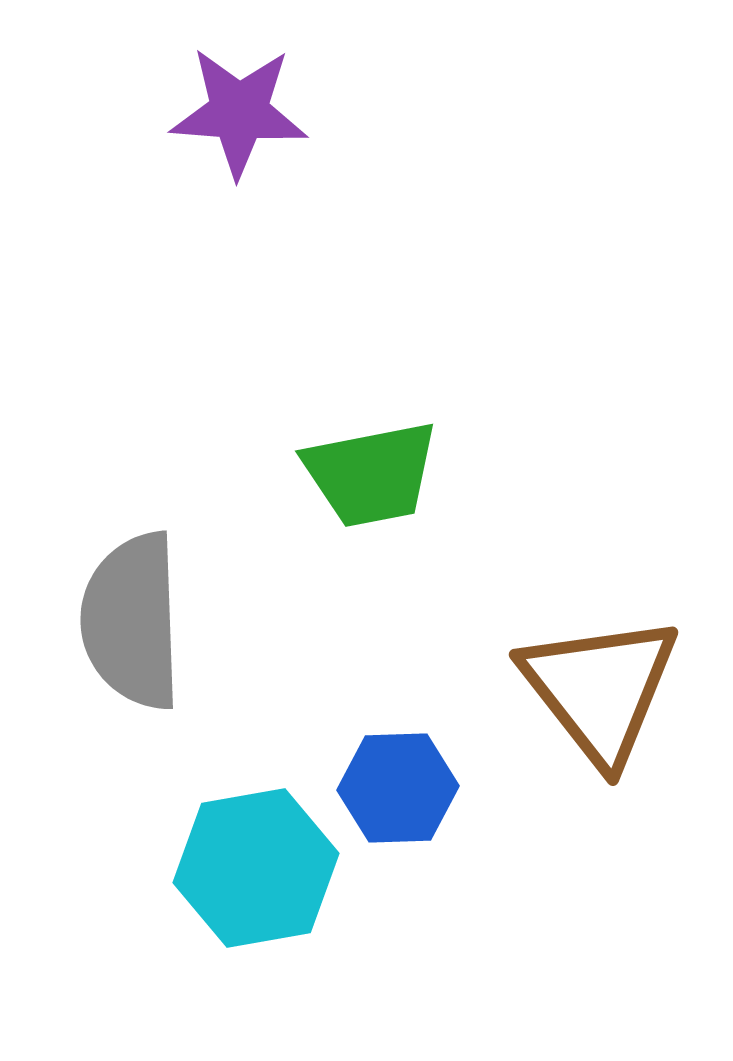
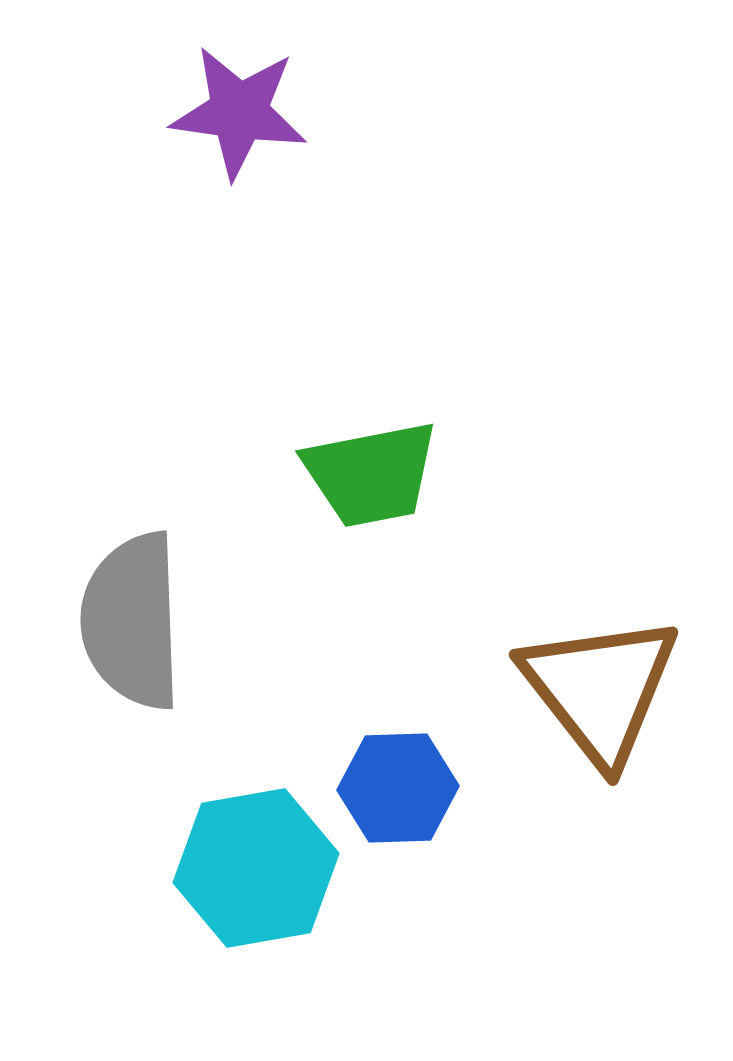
purple star: rotated 4 degrees clockwise
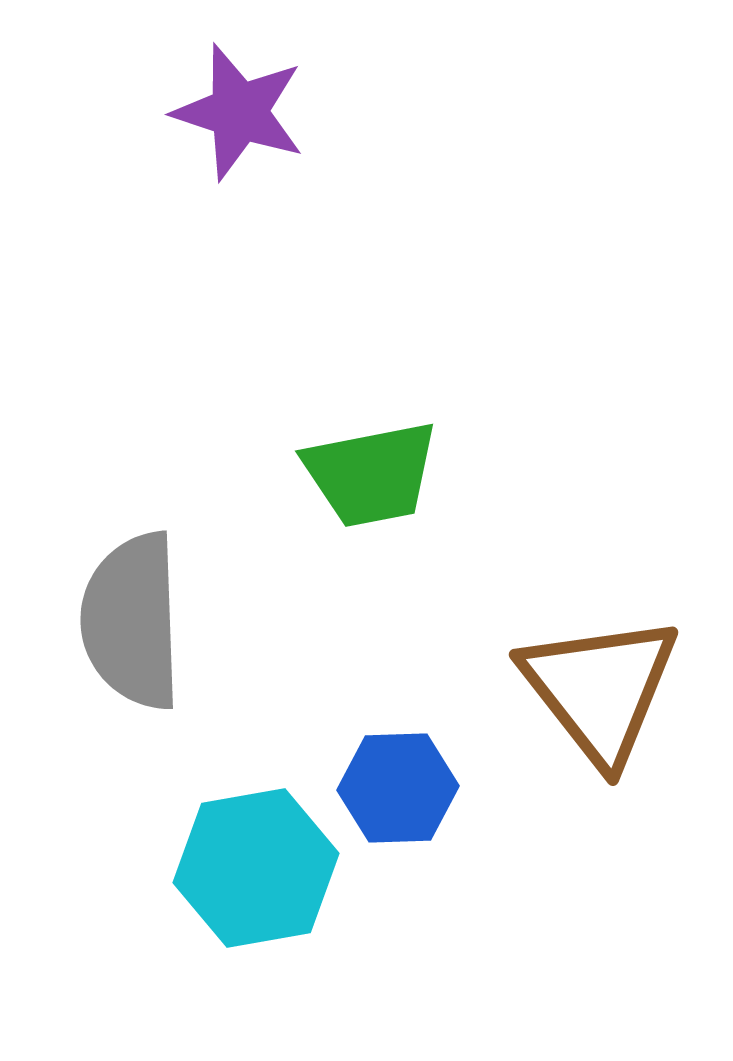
purple star: rotated 10 degrees clockwise
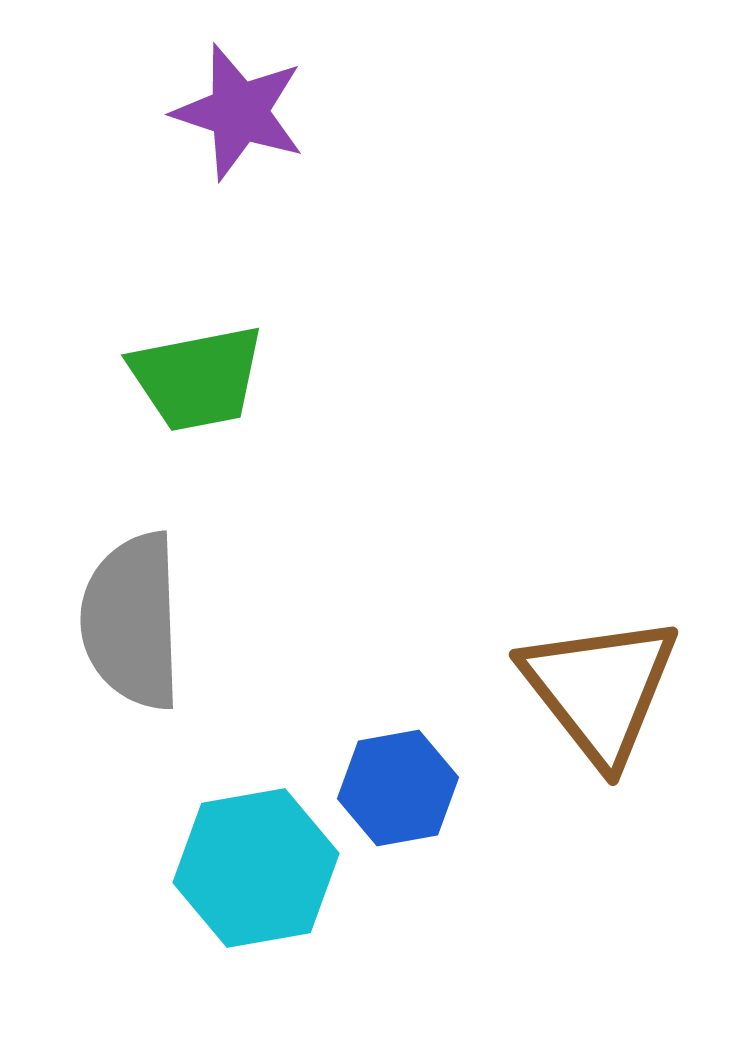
green trapezoid: moved 174 px left, 96 px up
blue hexagon: rotated 8 degrees counterclockwise
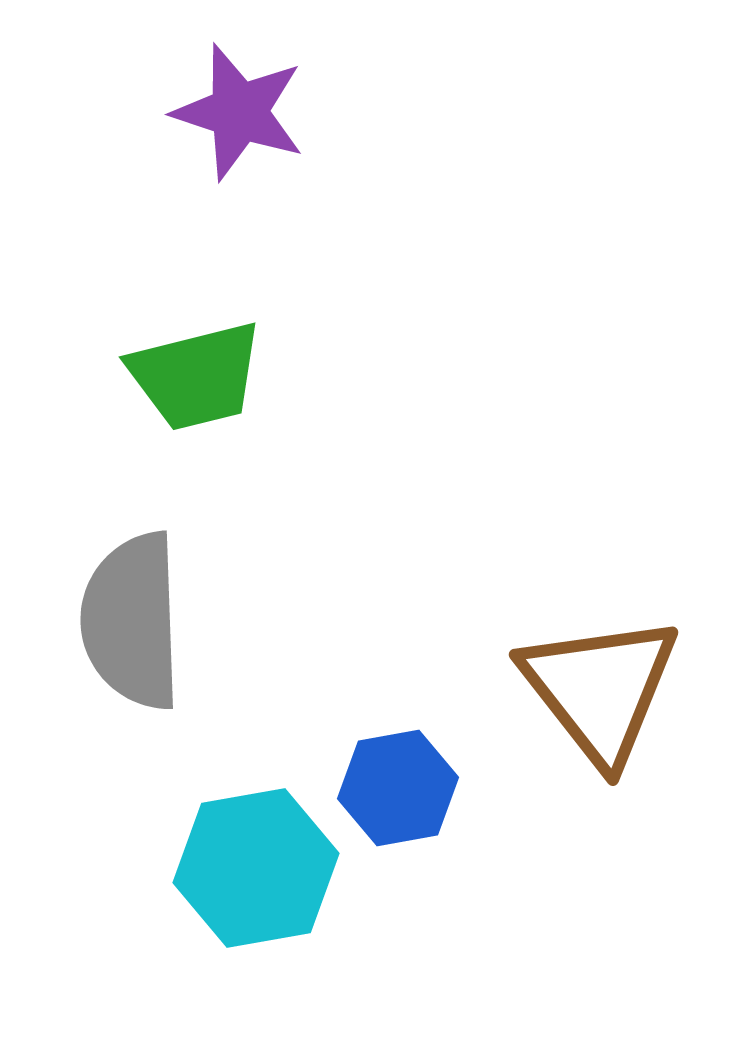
green trapezoid: moved 1 px left, 2 px up; rotated 3 degrees counterclockwise
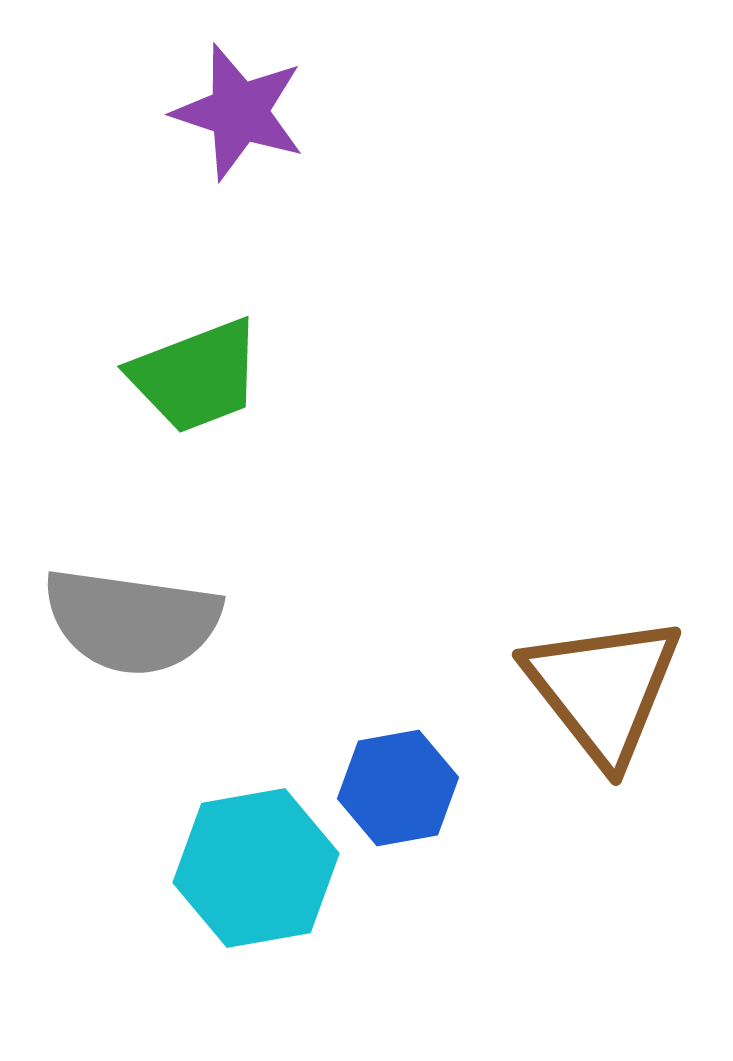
green trapezoid: rotated 7 degrees counterclockwise
gray semicircle: rotated 80 degrees counterclockwise
brown triangle: moved 3 px right
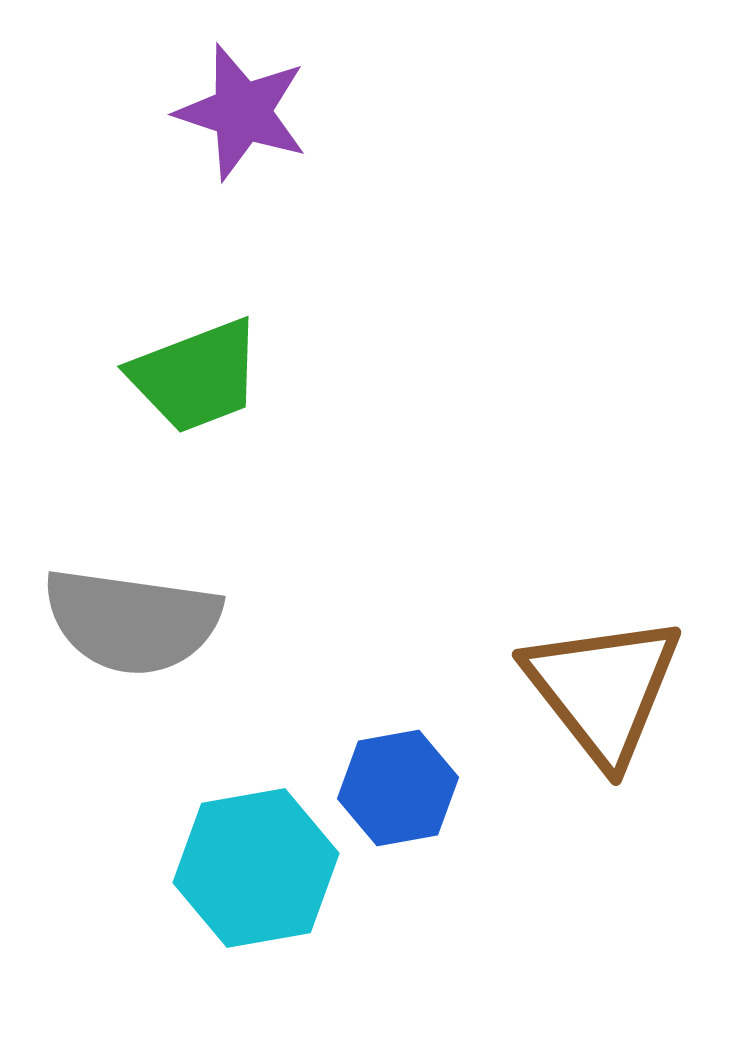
purple star: moved 3 px right
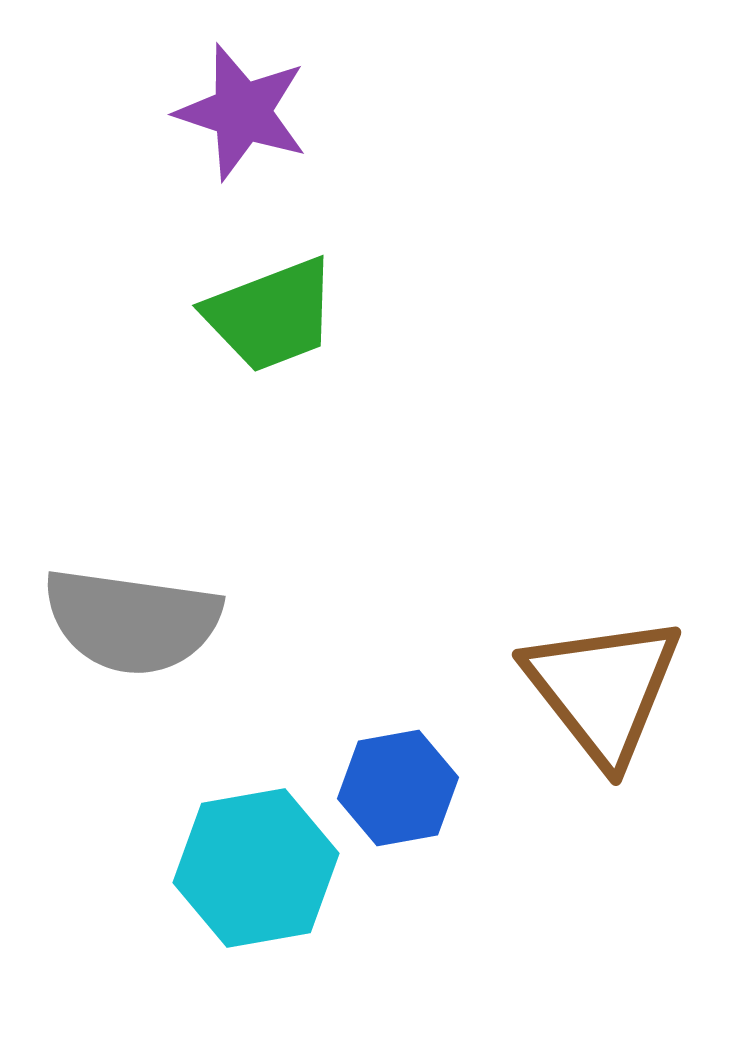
green trapezoid: moved 75 px right, 61 px up
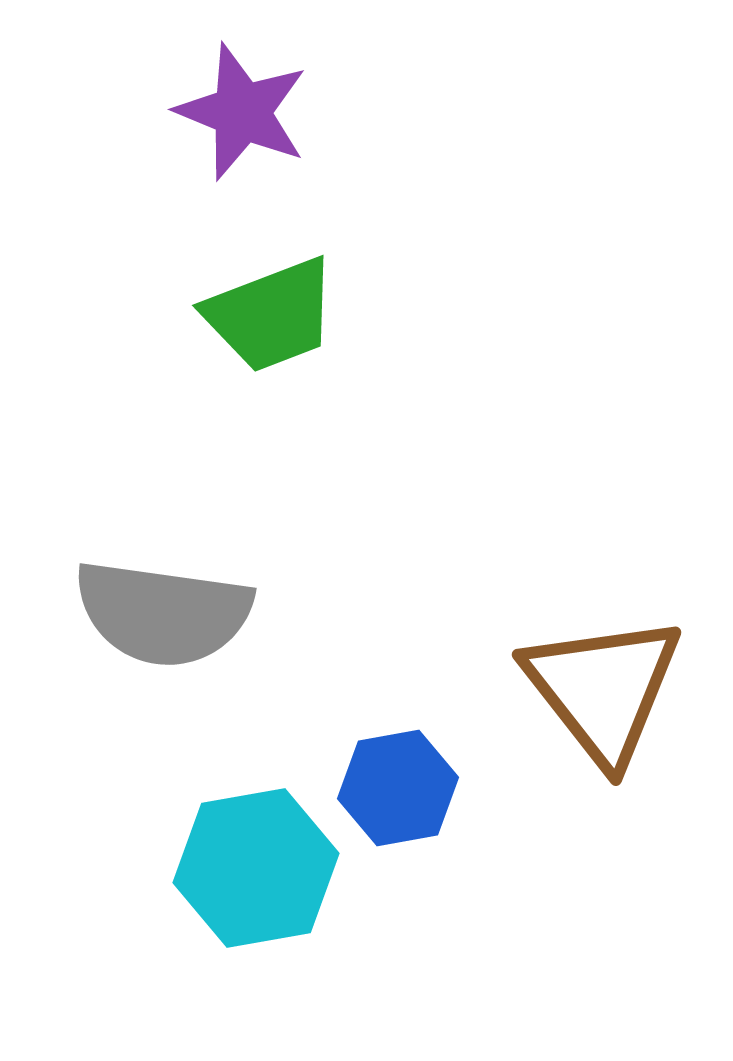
purple star: rotated 4 degrees clockwise
gray semicircle: moved 31 px right, 8 px up
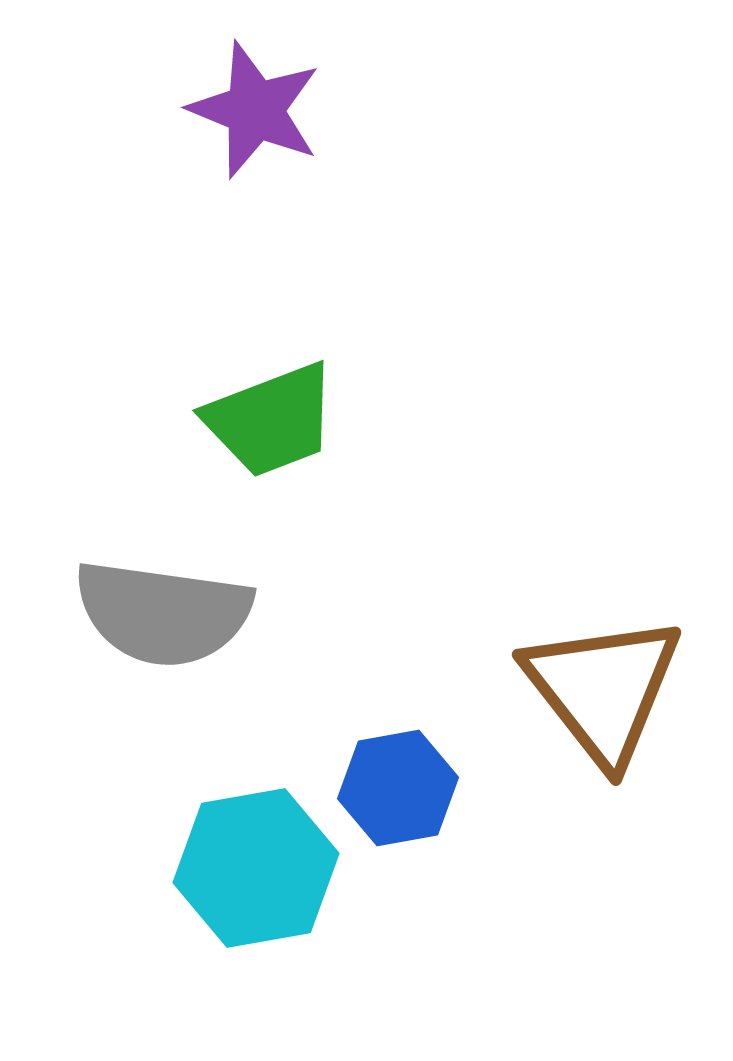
purple star: moved 13 px right, 2 px up
green trapezoid: moved 105 px down
